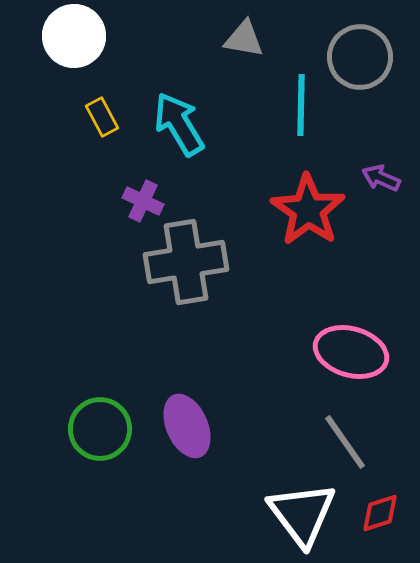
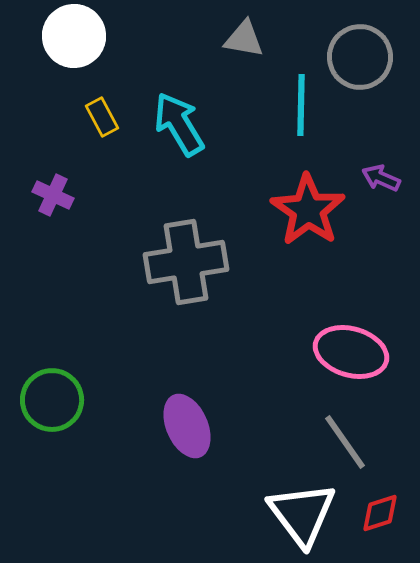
purple cross: moved 90 px left, 6 px up
green circle: moved 48 px left, 29 px up
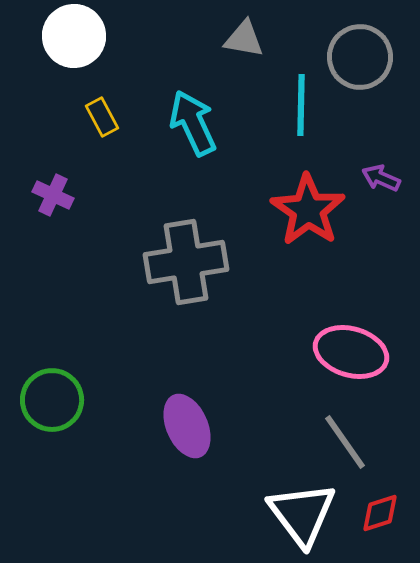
cyan arrow: moved 14 px right, 1 px up; rotated 6 degrees clockwise
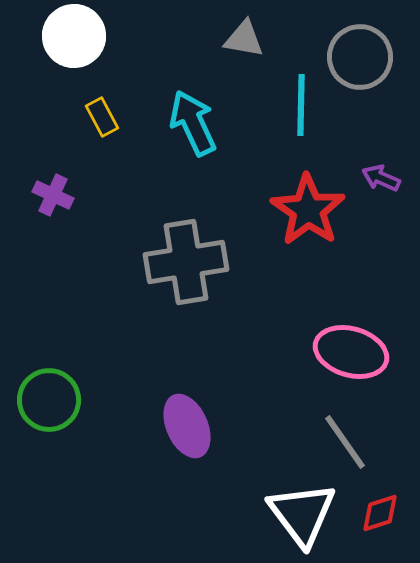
green circle: moved 3 px left
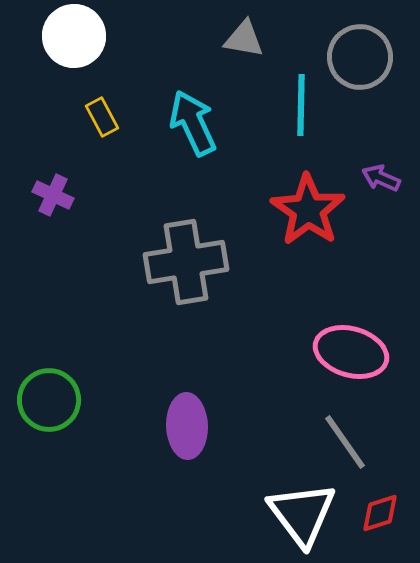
purple ellipse: rotated 22 degrees clockwise
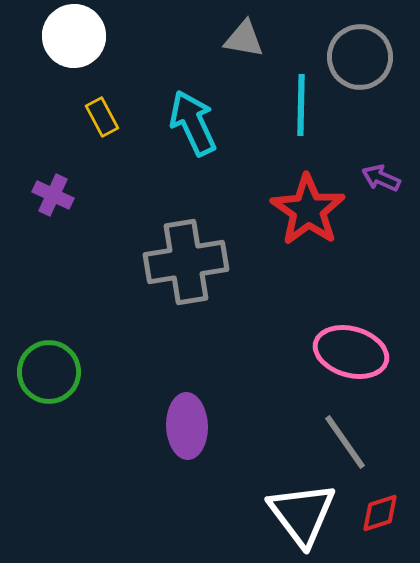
green circle: moved 28 px up
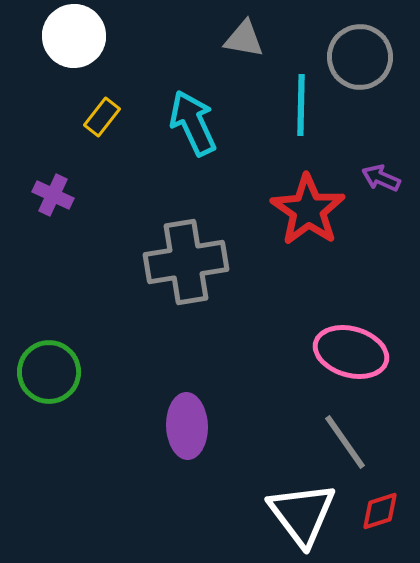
yellow rectangle: rotated 66 degrees clockwise
red diamond: moved 2 px up
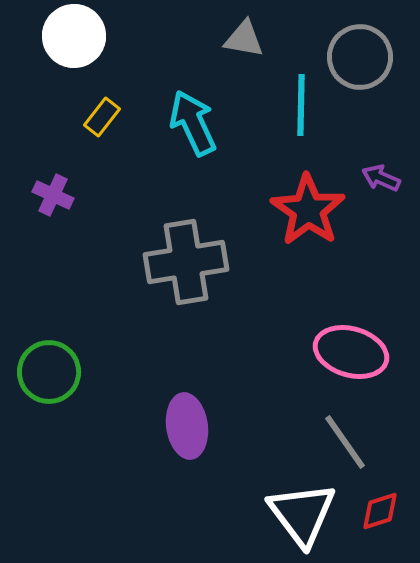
purple ellipse: rotated 6 degrees counterclockwise
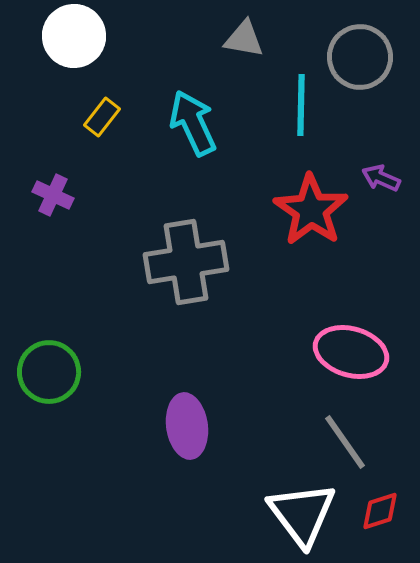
red star: moved 3 px right
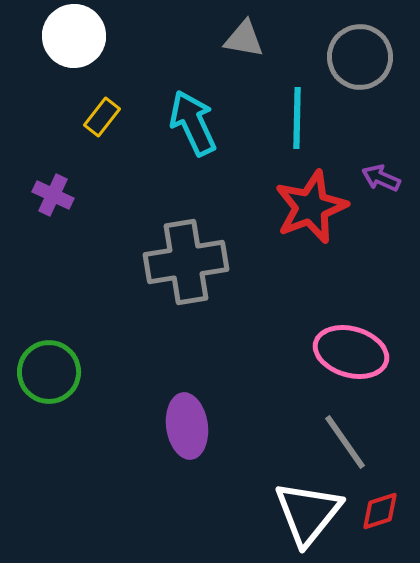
cyan line: moved 4 px left, 13 px down
red star: moved 3 px up; rotated 16 degrees clockwise
white triangle: moved 6 px right, 1 px up; rotated 16 degrees clockwise
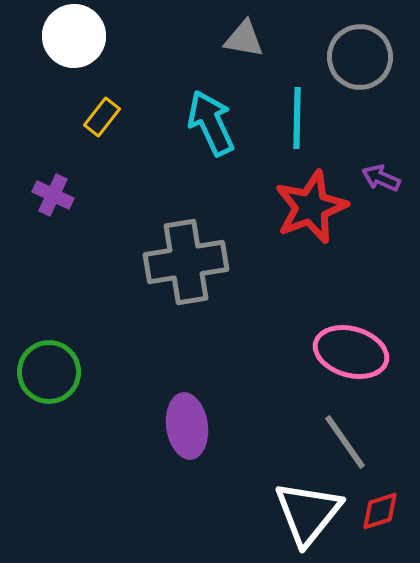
cyan arrow: moved 18 px right
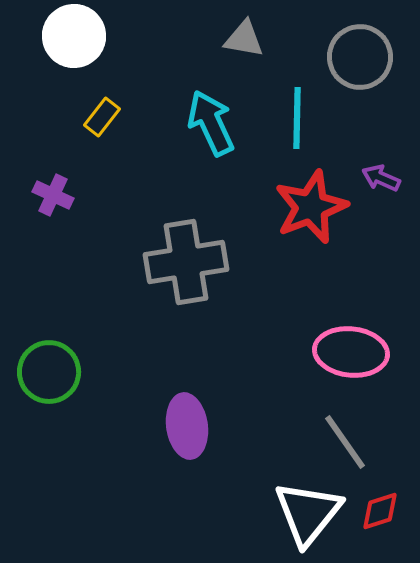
pink ellipse: rotated 10 degrees counterclockwise
